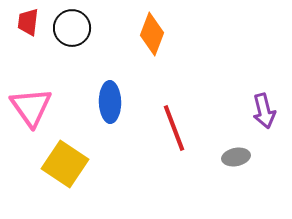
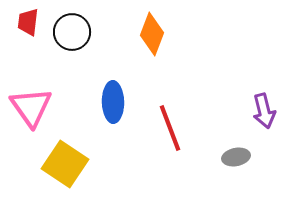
black circle: moved 4 px down
blue ellipse: moved 3 px right
red line: moved 4 px left
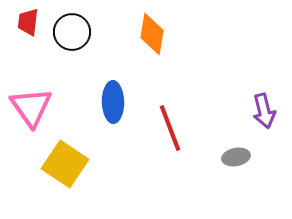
orange diamond: rotated 12 degrees counterclockwise
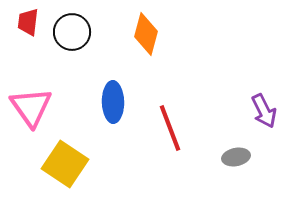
orange diamond: moved 6 px left; rotated 6 degrees clockwise
purple arrow: rotated 12 degrees counterclockwise
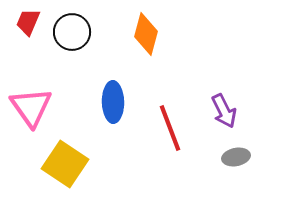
red trapezoid: rotated 16 degrees clockwise
purple arrow: moved 40 px left
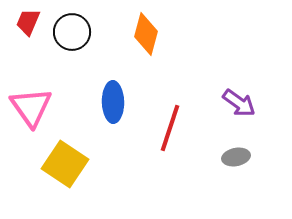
purple arrow: moved 15 px right, 8 px up; rotated 28 degrees counterclockwise
red line: rotated 39 degrees clockwise
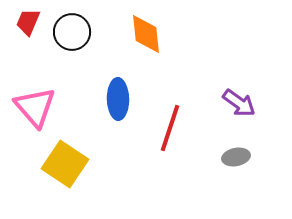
orange diamond: rotated 21 degrees counterclockwise
blue ellipse: moved 5 px right, 3 px up
pink triangle: moved 4 px right; rotated 6 degrees counterclockwise
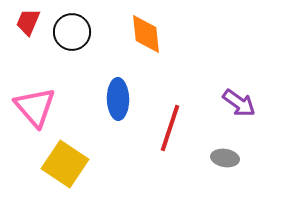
gray ellipse: moved 11 px left, 1 px down; rotated 20 degrees clockwise
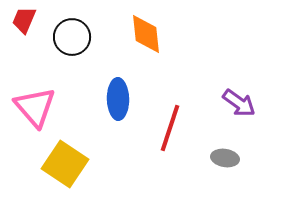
red trapezoid: moved 4 px left, 2 px up
black circle: moved 5 px down
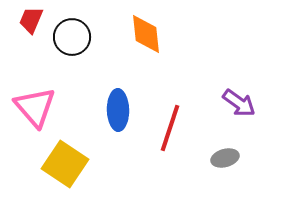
red trapezoid: moved 7 px right
blue ellipse: moved 11 px down
gray ellipse: rotated 24 degrees counterclockwise
